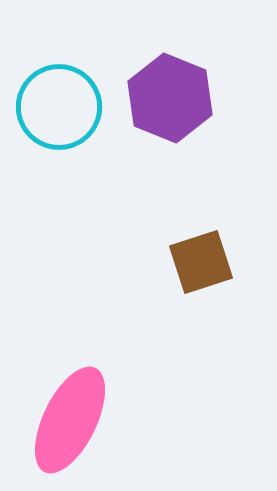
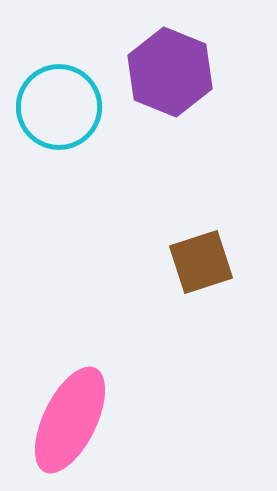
purple hexagon: moved 26 px up
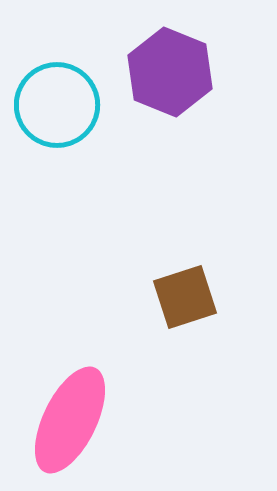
cyan circle: moved 2 px left, 2 px up
brown square: moved 16 px left, 35 px down
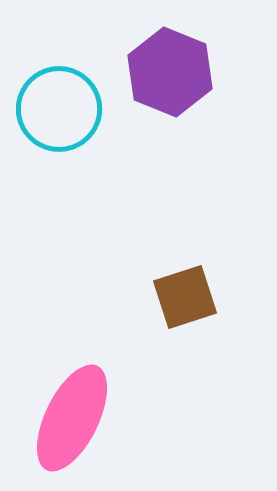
cyan circle: moved 2 px right, 4 px down
pink ellipse: moved 2 px right, 2 px up
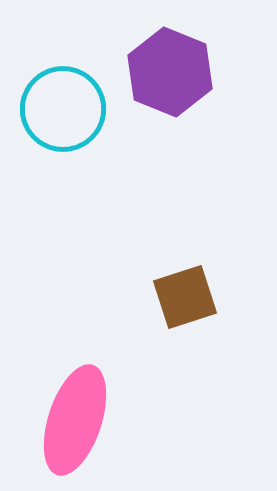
cyan circle: moved 4 px right
pink ellipse: moved 3 px right, 2 px down; rotated 8 degrees counterclockwise
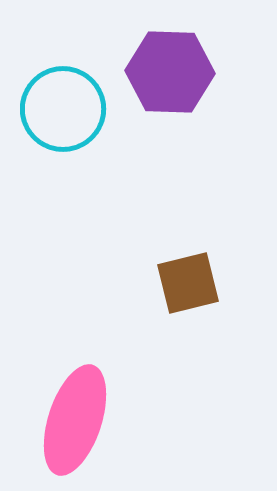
purple hexagon: rotated 20 degrees counterclockwise
brown square: moved 3 px right, 14 px up; rotated 4 degrees clockwise
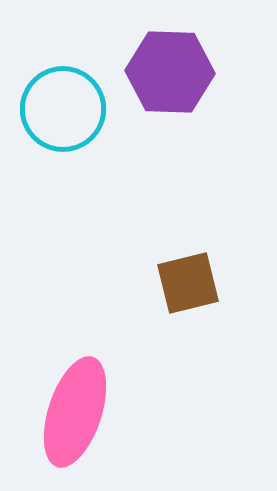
pink ellipse: moved 8 px up
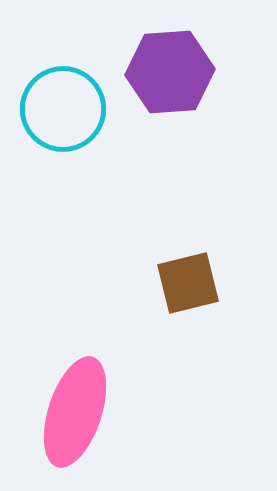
purple hexagon: rotated 6 degrees counterclockwise
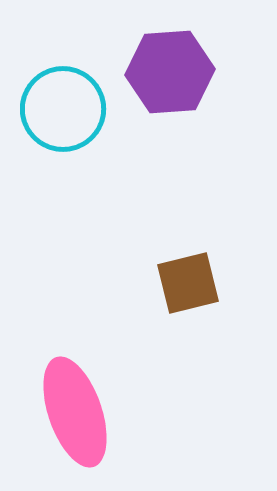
pink ellipse: rotated 37 degrees counterclockwise
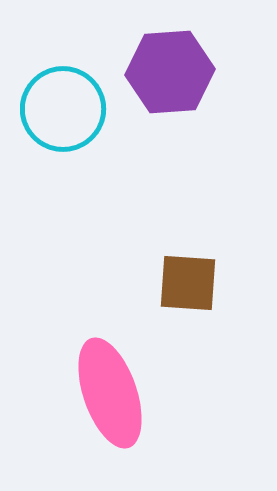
brown square: rotated 18 degrees clockwise
pink ellipse: moved 35 px right, 19 px up
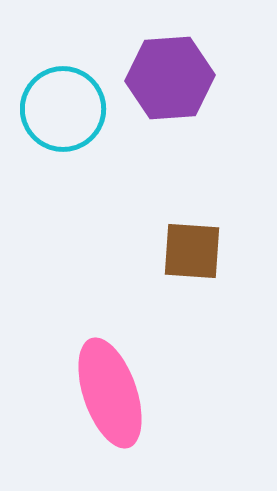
purple hexagon: moved 6 px down
brown square: moved 4 px right, 32 px up
